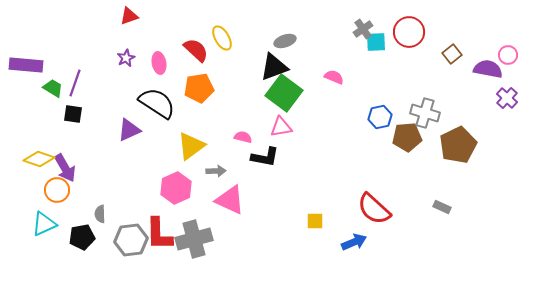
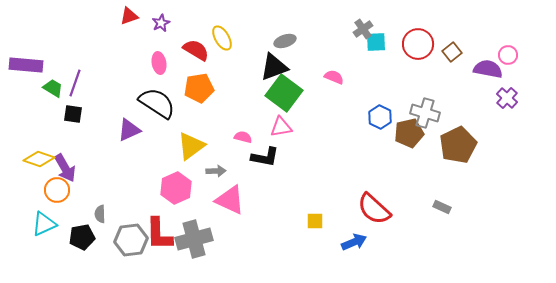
red circle at (409, 32): moved 9 px right, 12 px down
red semicircle at (196, 50): rotated 12 degrees counterclockwise
brown square at (452, 54): moved 2 px up
purple star at (126, 58): moved 35 px right, 35 px up
blue hexagon at (380, 117): rotated 20 degrees counterclockwise
brown pentagon at (407, 137): moved 2 px right, 4 px up; rotated 8 degrees counterclockwise
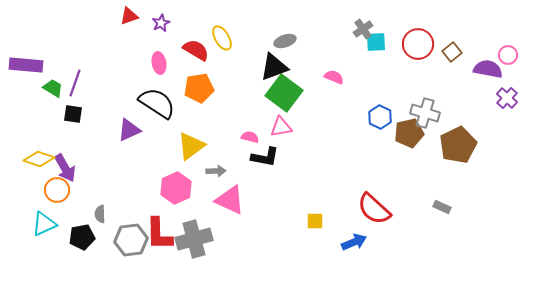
pink semicircle at (243, 137): moved 7 px right
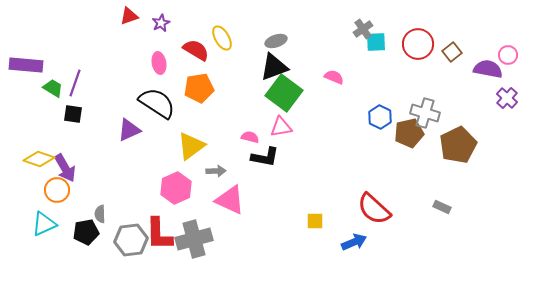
gray ellipse at (285, 41): moved 9 px left
black pentagon at (82, 237): moved 4 px right, 5 px up
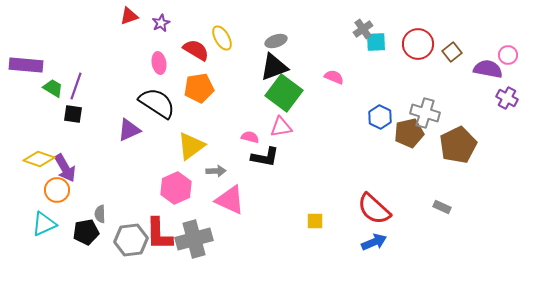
purple line at (75, 83): moved 1 px right, 3 px down
purple cross at (507, 98): rotated 15 degrees counterclockwise
blue arrow at (354, 242): moved 20 px right
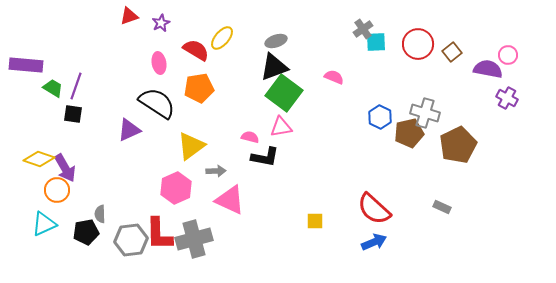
yellow ellipse at (222, 38): rotated 70 degrees clockwise
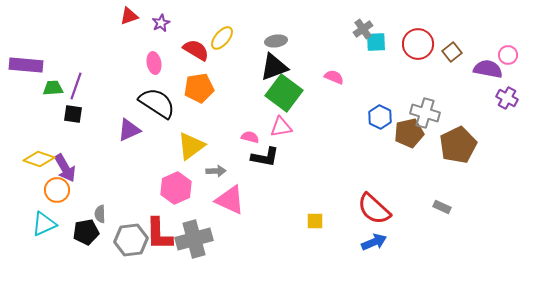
gray ellipse at (276, 41): rotated 10 degrees clockwise
pink ellipse at (159, 63): moved 5 px left
green trapezoid at (53, 88): rotated 35 degrees counterclockwise
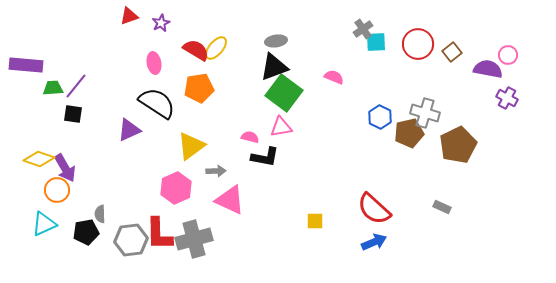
yellow ellipse at (222, 38): moved 6 px left, 10 px down
purple line at (76, 86): rotated 20 degrees clockwise
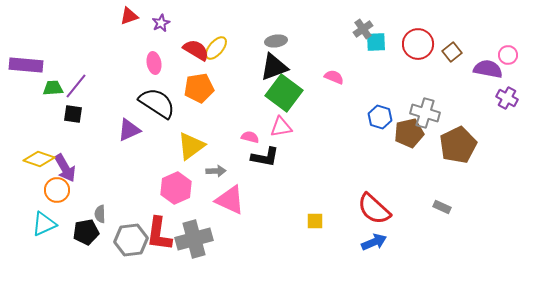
blue hexagon at (380, 117): rotated 10 degrees counterclockwise
red L-shape at (159, 234): rotated 9 degrees clockwise
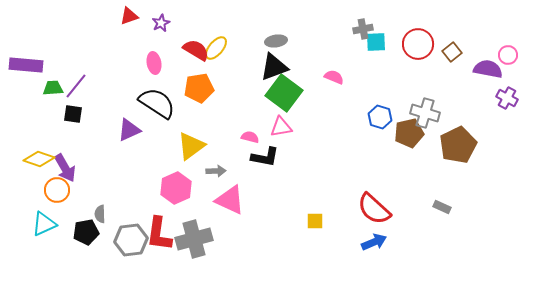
gray cross at (363, 29): rotated 24 degrees clockwise
